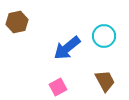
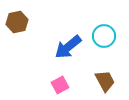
blue arrow: moved 1 px right, 1 px up
pink square: moved 2 px right, 2 px up
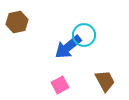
cyan circle: moved 20 px left, 1 px up
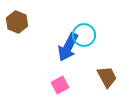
brown hexagon: rotated 25 degrees counterclockwise
blue arrow: rotated 24 degrees counterclockwise
brown trapezoid: moved 2 px right, 4 px up
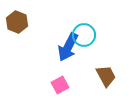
brown trapezoid: moved 1 px left, 1 px up
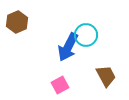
brown hexagon: rotated 15 degrees clockwise
cyan circle: moved 2 px right
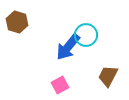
brown hexagon: rotated 20 degrees counterclockwise
blue arrow: rotated 12 degrees clockwise
brown trapezoid: moved 2 px right; rotated 125 degrees counterclockwise
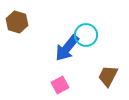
blue arrow: moved 1 px left, 1 px down
